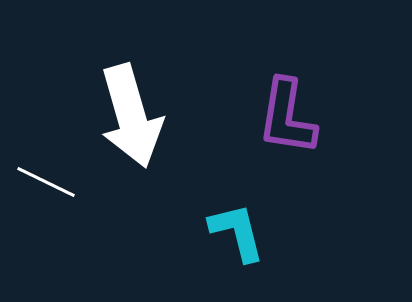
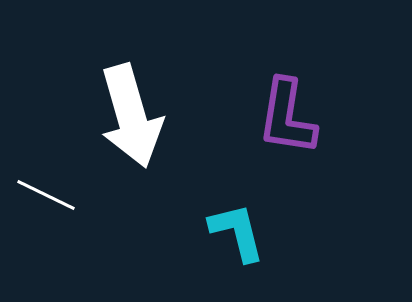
white line: moved 13 px down
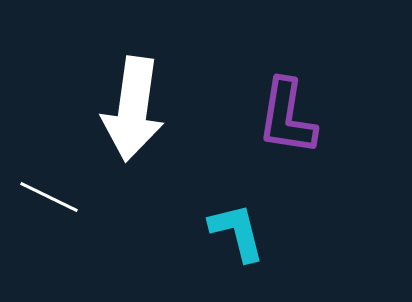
white arrow: moved 2 px right, 7 px up; rotated 24 degrees clockwise
white line: moved 3 px right, 2 px down
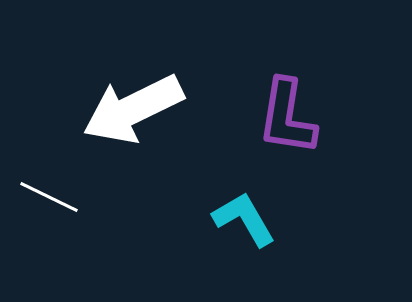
white arrow: rotated 56 degrees clockwise
cyan L-shape: moved 7 px right, 13 px up; rotated 16 degrees counterclockwise
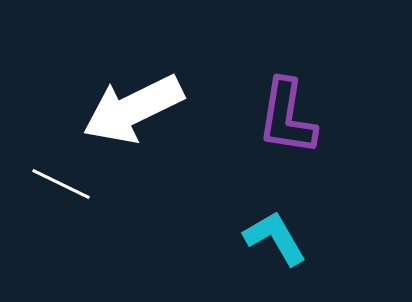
white line: moved 12 px right, 13 px up
cyan L-shape: moved 31 px right, 19 px down
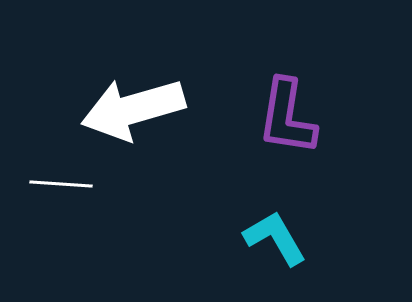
white arrow: rotated 10 degrees clockwise
white line: rotated 22 degrees counterclockwise
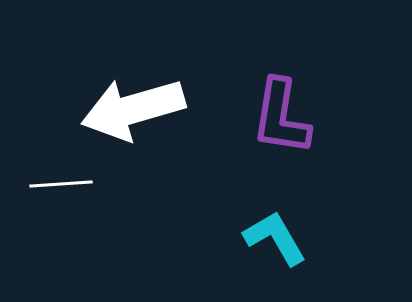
purple L-shape: moved 6 px left
white line: rotated 8 degrees counterclockwise
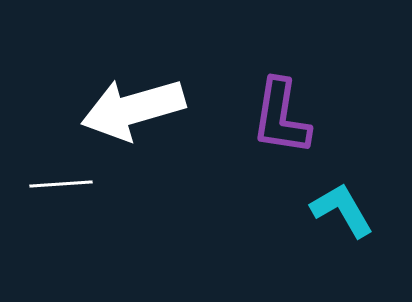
cyan L-shape: moved 67 px right, 28 px up
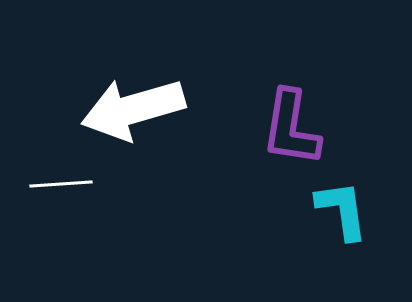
purple L-shape: moved 10 px right, 11 px down
cyan L-shape: rotated 22 degrees clockwise
